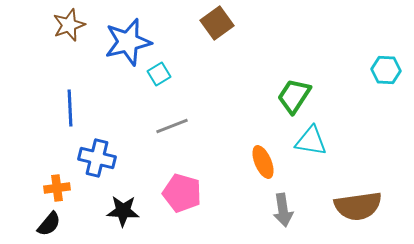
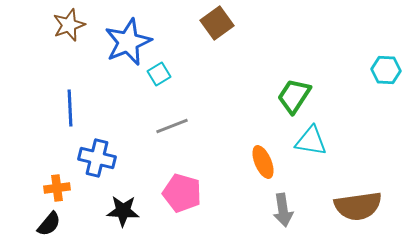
blue star: rotated 9 degrees counterclockwise
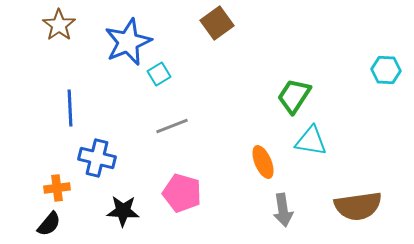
brown star: moved 10 px left; rotated 16 degrees counterclockwise
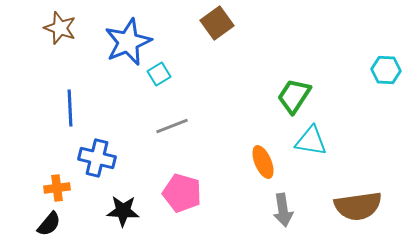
brown star: moved 1 px right, 3 px down; rotated 16 degrees counterclockwise
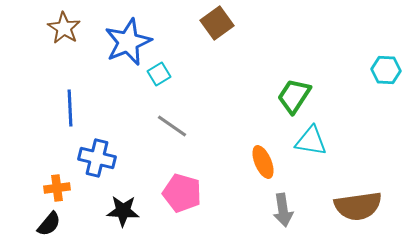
brown star: moved 4 px right; rotated 12 degrees clockwise
gray line: rotated 56 degrees clockwise
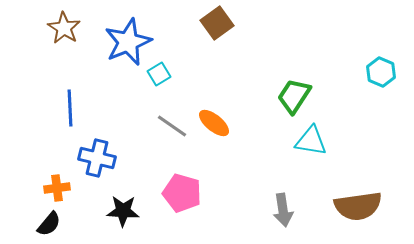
cyan hexagon: moved 5 px left, 2 px down; rotated 20 degrees clockwise
orange ellipse: moved 49 px left, 39 px up; rotated 28 degrees counterclockwise
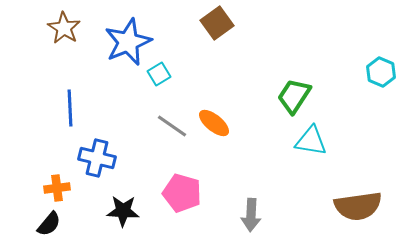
gray arrow: moved 32 px left, 5 px down; rotated 12 degrees clockwise
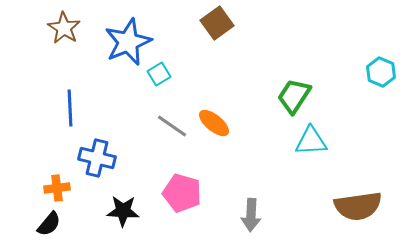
cyan triangle: rotated 12 degrees counterclockwise
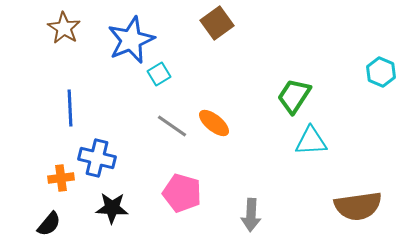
blue star: moved 3 px right, 2 px up
orange cross: moved 4 px right, 10 px up
black star: moved 11 px left, 3 px up
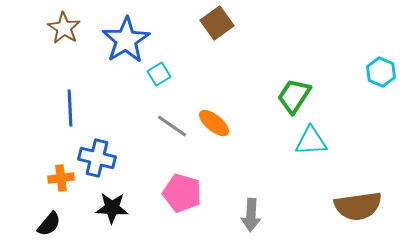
blue star: moved 5 px left; rotated 9 degrees counterclockwise
